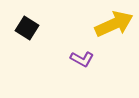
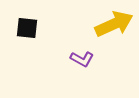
black square: rotated 25 degrees counterclockwise
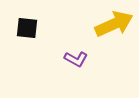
purple L-shape: moved 6 px left
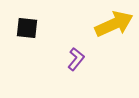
purple L-shape: rotated 80 degrees counterclockwise
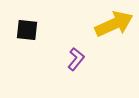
black square: moved 2 px down
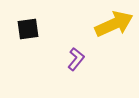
black square: moved 1 px right, 1 px up; rotated 15 degrees counterclockwise
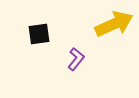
black square: moved 11 px right, 5 px down
